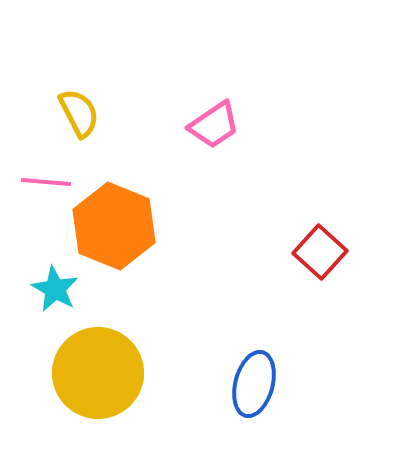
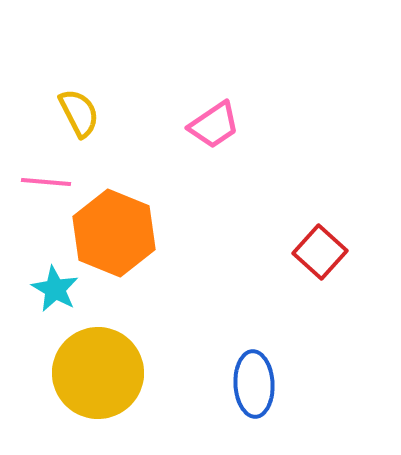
orange hexagon: moved 7 px down
blue ellipse: rotated 18 degrees counterclockwise
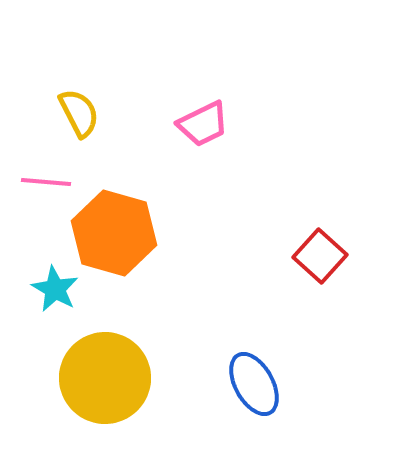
pink trapezoid: moved 11 px left, 1 px up; rotated 8 degrees clockwise
orange hexagon: rotated 6 degrees counterclockwise
red square: moved 4 px down
yellow circle: moved 7 px right, 5 px down
blue ellipse: rotated 26 degrees counterclockwise
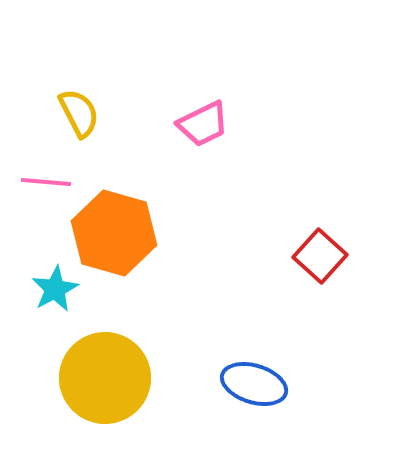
cyan star: rotated 15 degrees clockwise
blue ellipse: rotated 44 degrees counterclockwise
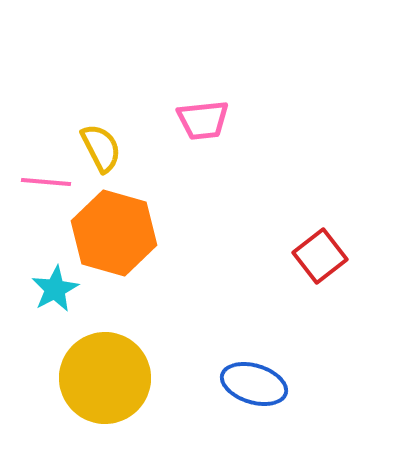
yellow semicircle: moved 22 px right, 35 px down
pink trapezoid: moved 4 px up; rotated 20 degrees clockwise
red square: rotated 10 degrees clockwise
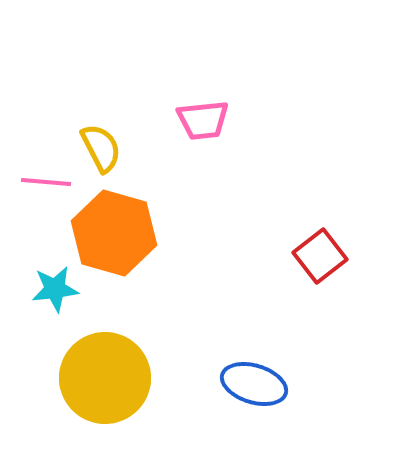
cyan star: rotated 21 degrees clockwise
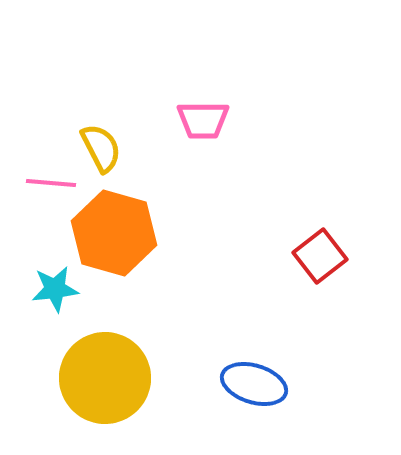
pink trapezoid: rotated 6 degrees clockwise
pink line: moved 5 px right, 1 px down
